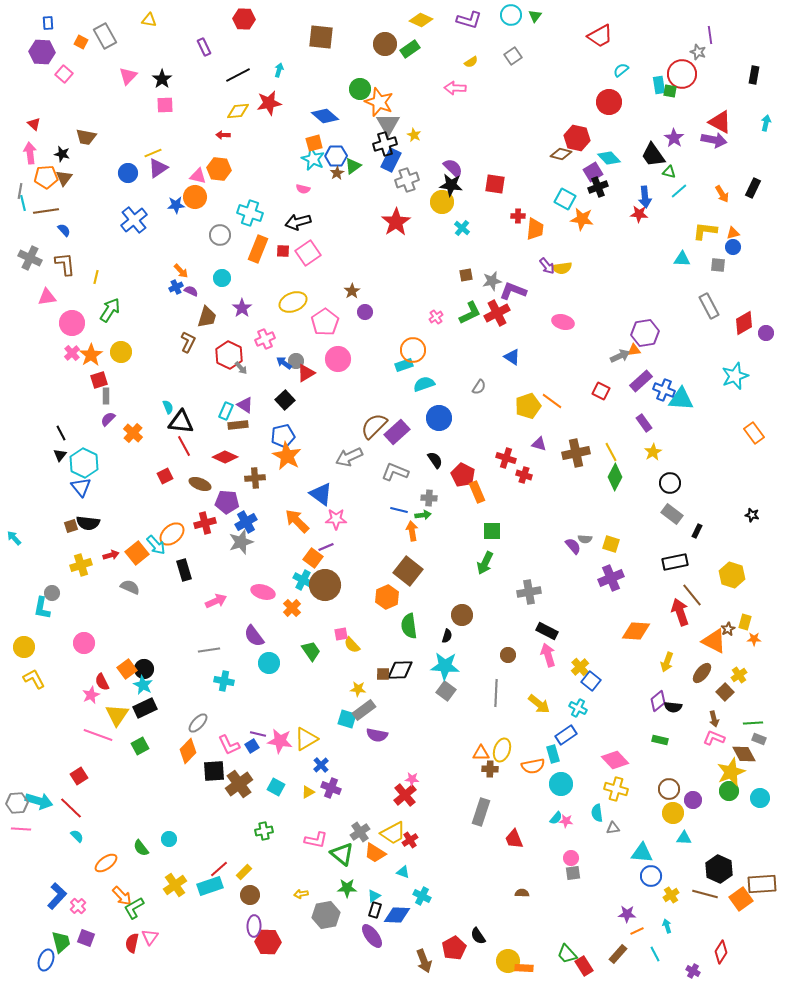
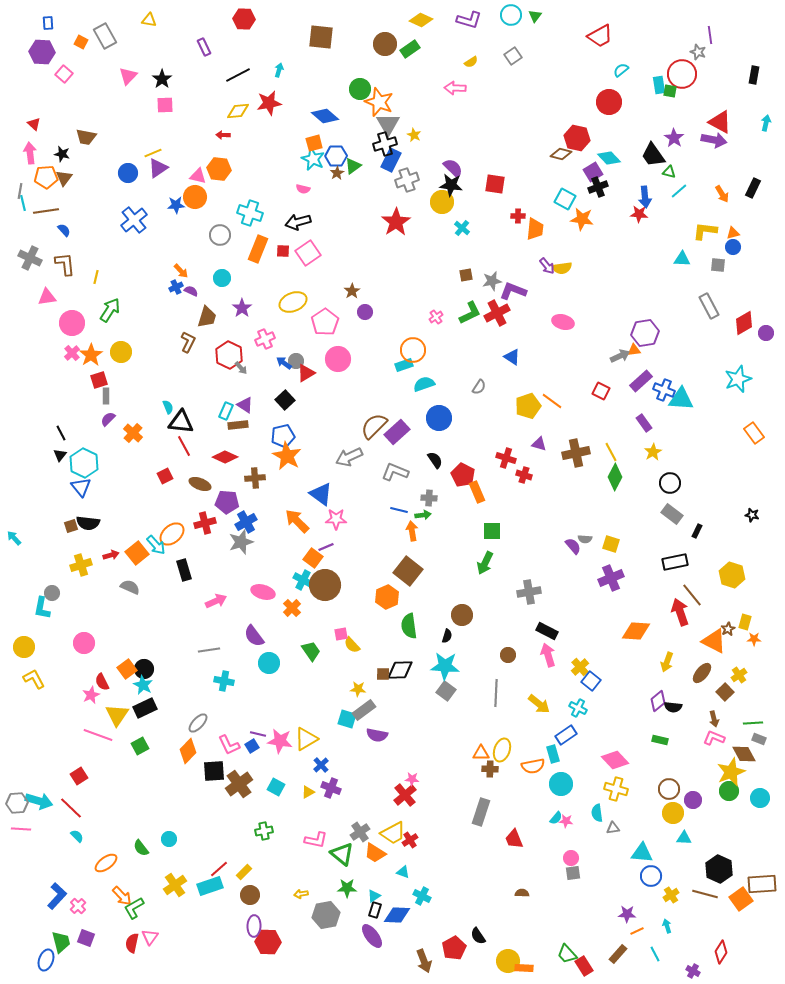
cyan star at (735, 376): moved 3 px right, 3 px down
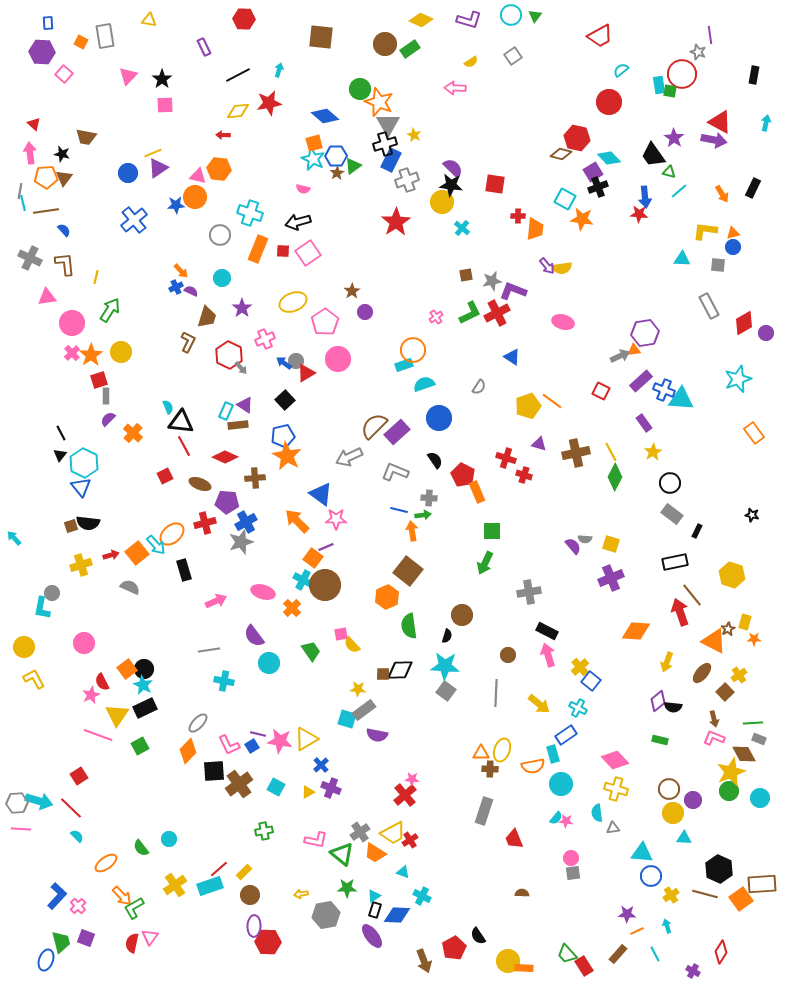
gray rectangle at (105, 36): rotated 20 degrees clockwise
gray rectangle at (481, 812): moved 3 px right, 1 px up
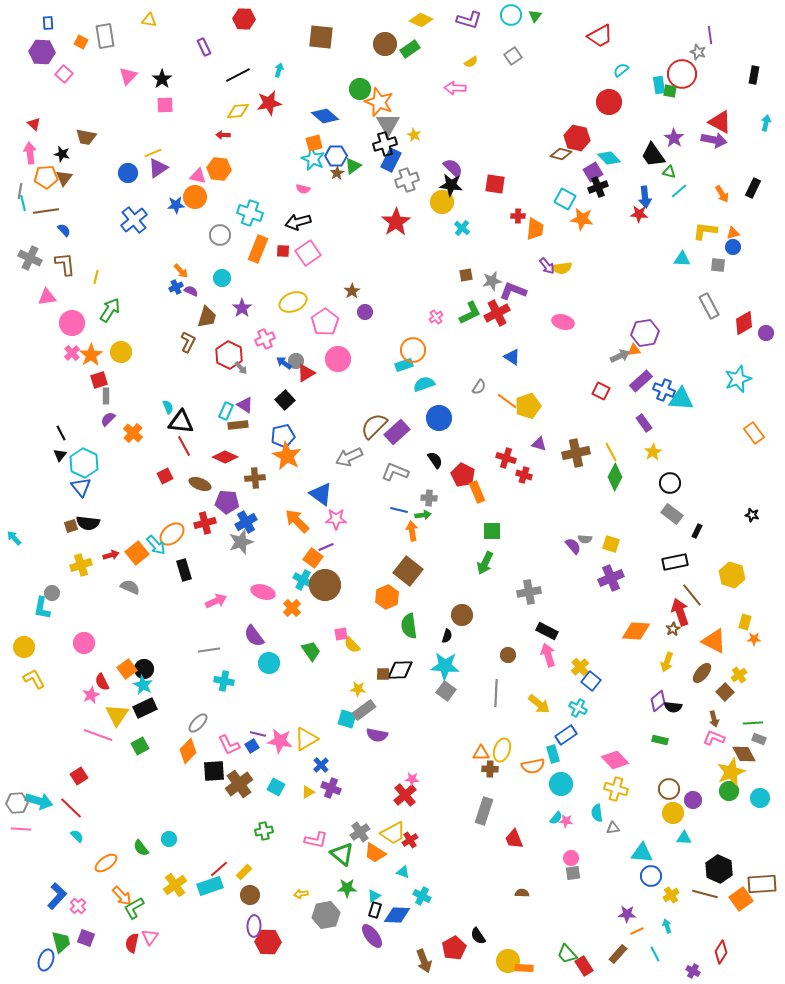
orange line at (552, 401): moved 45 px left
brown star at (728, 629): moved 55 px left
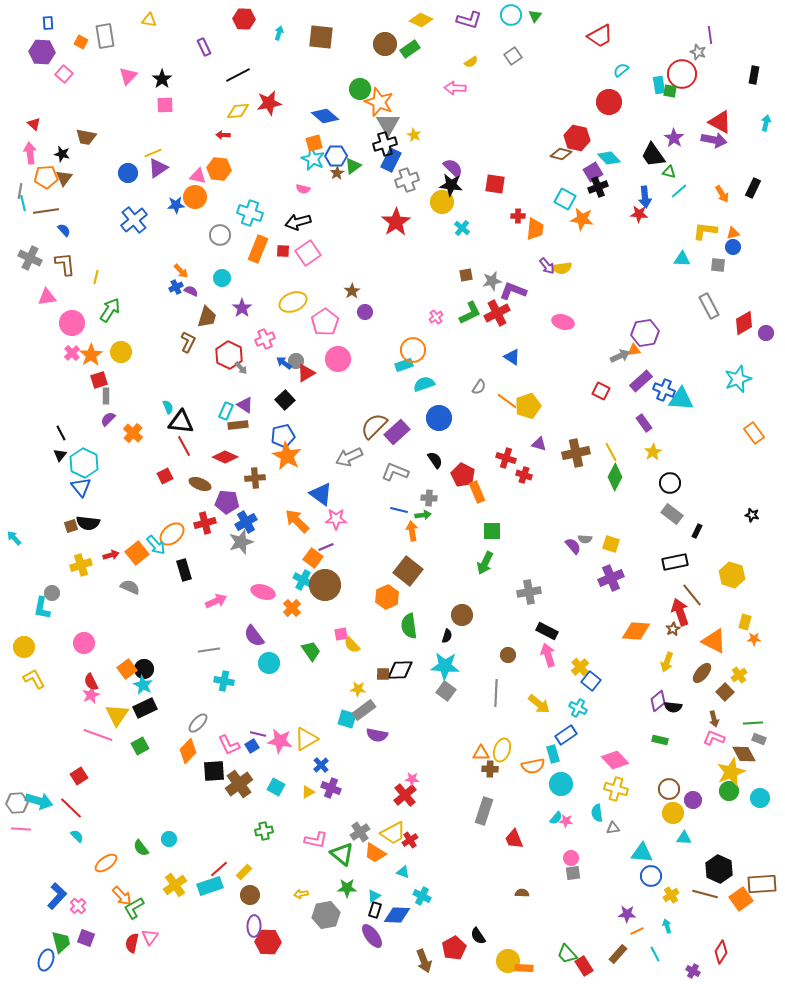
cyan arrow at (279, 70): moved 37 px up
red semicircle at (102, 682): moved 11 px left
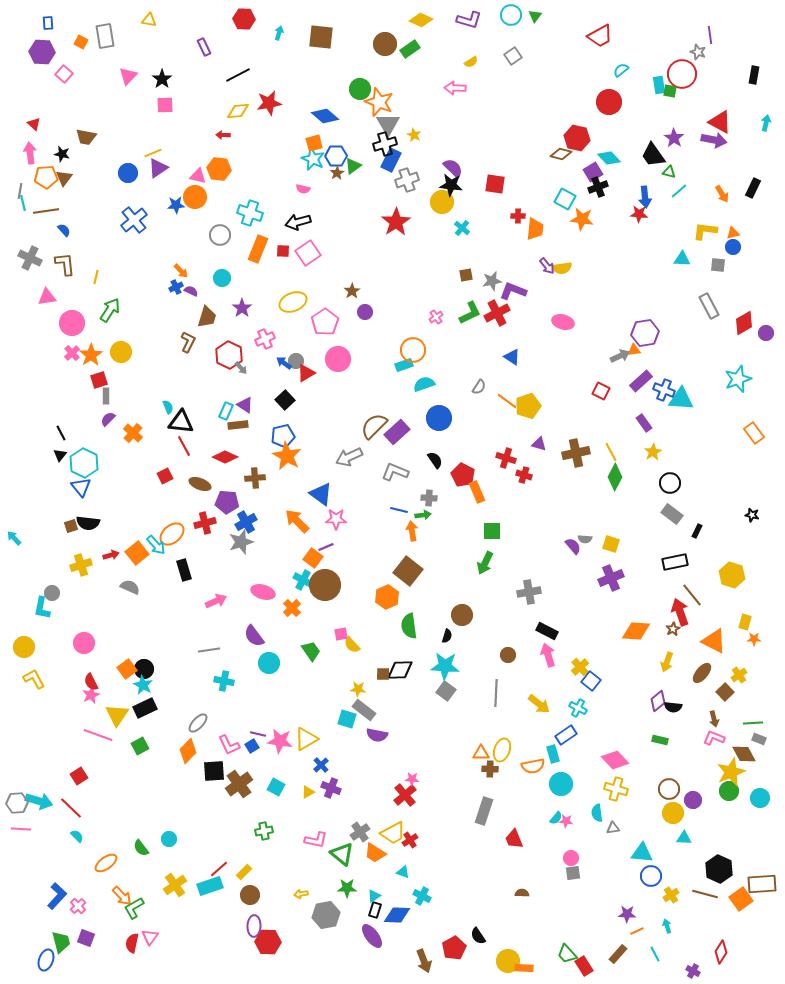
gray rectangle at (364, 710): rotated 75 degrees clockwise
